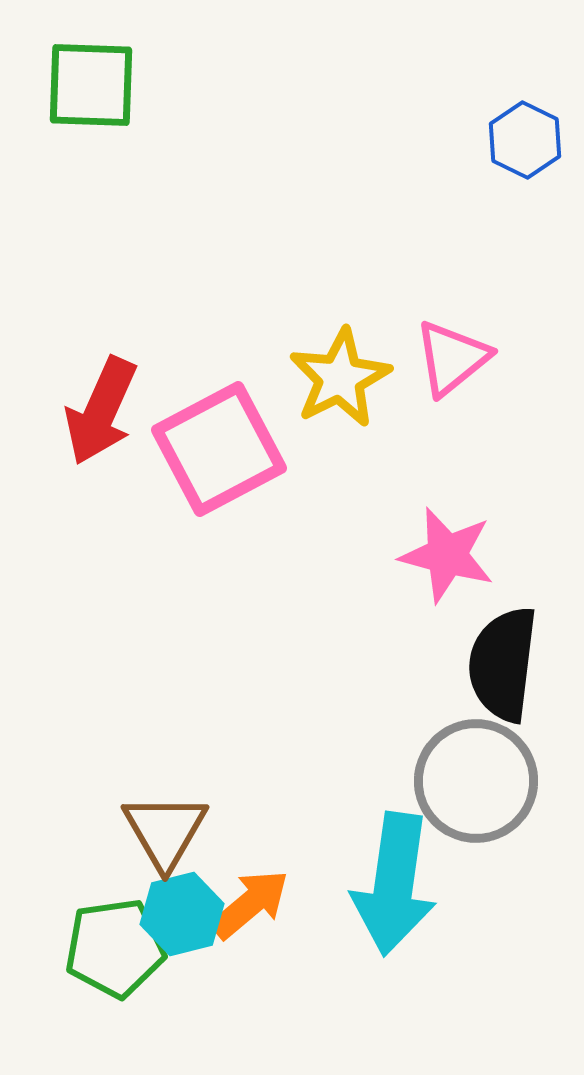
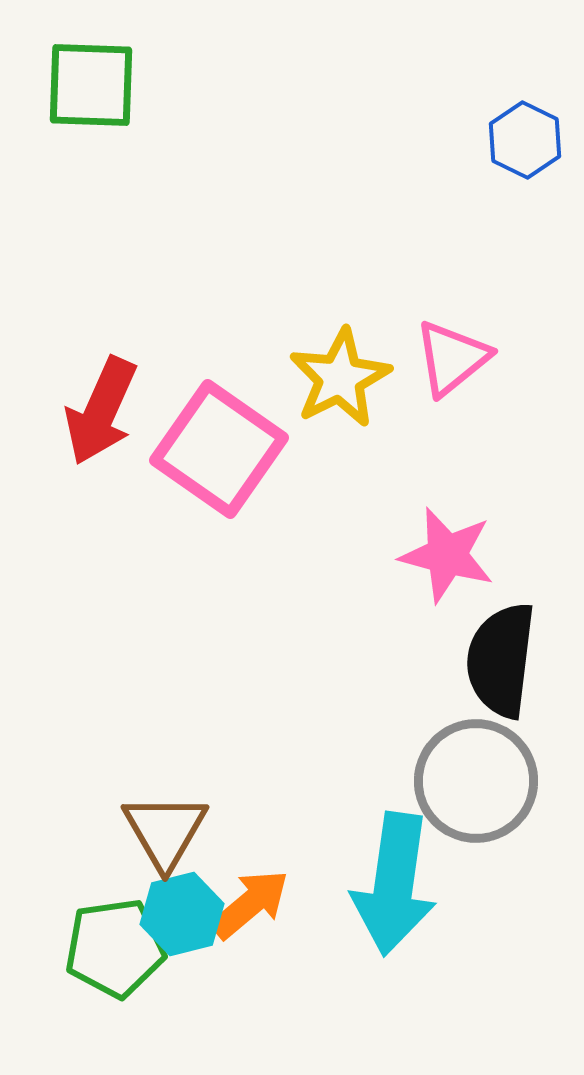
pink square: rotated 27 degrees counterclockwise
black semicircle: moved 2 px left, 4 px up
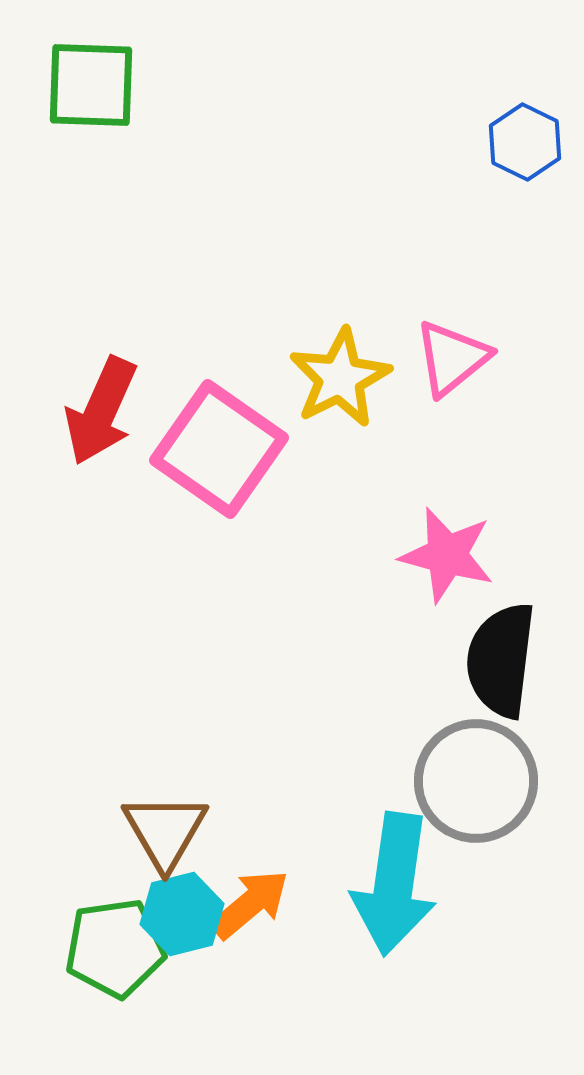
blue hexagon: moved 2 px down
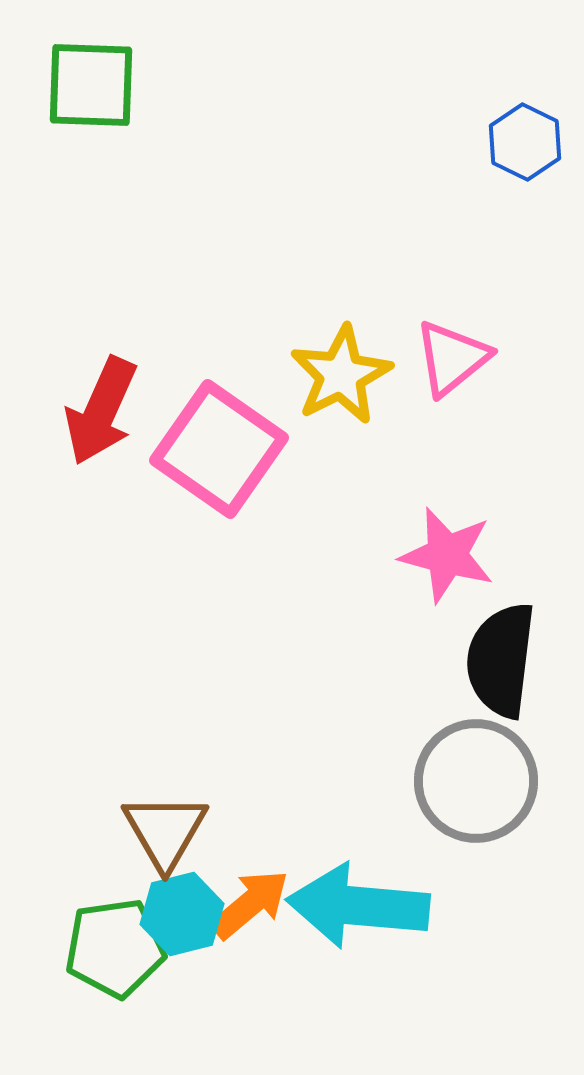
yellow star: moved 1 px right, 3 px up
cyan arrow: moved 36 px left, 22 px down; rotated 87 degrees clockwise
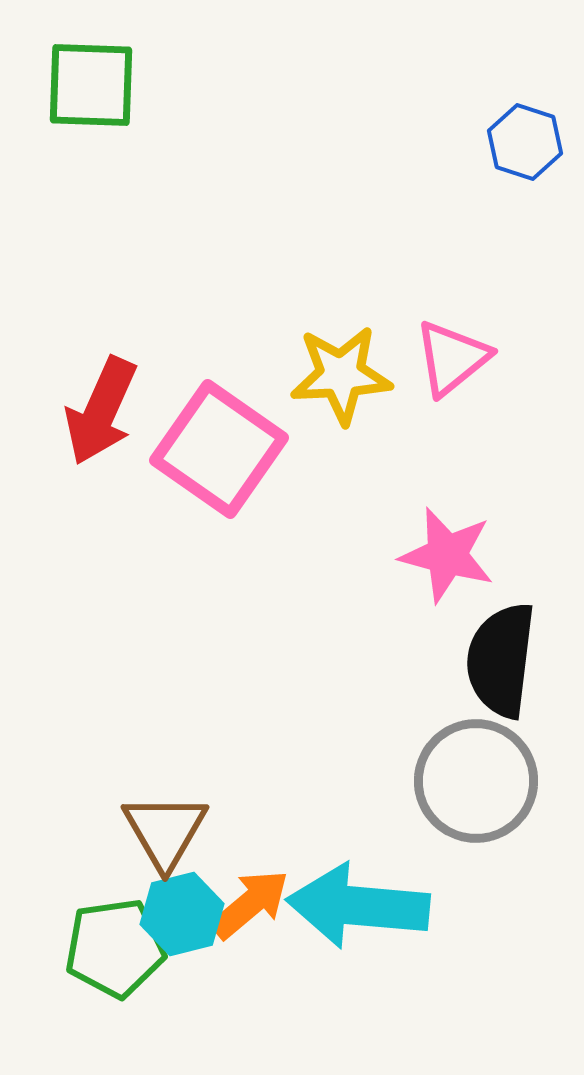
blue hexagon: rotated 8 degrees counterclockwise
yellow star: rotated 24 degrees clockwise
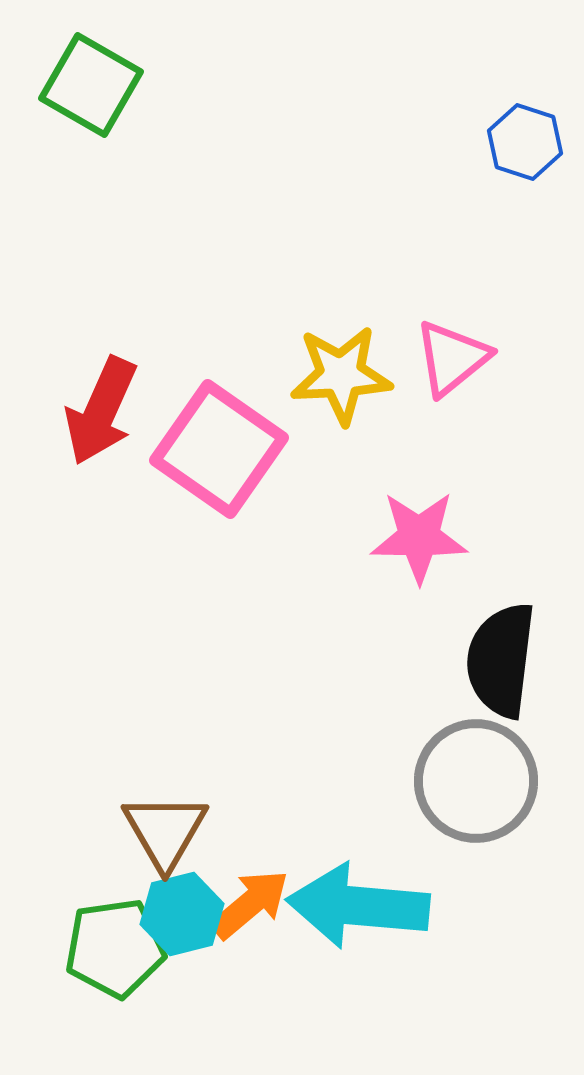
green square: rotated 28 degrees clockwise
pink star: moved 28 px left, 18 px up; rotated 14 degrees counterclockwise
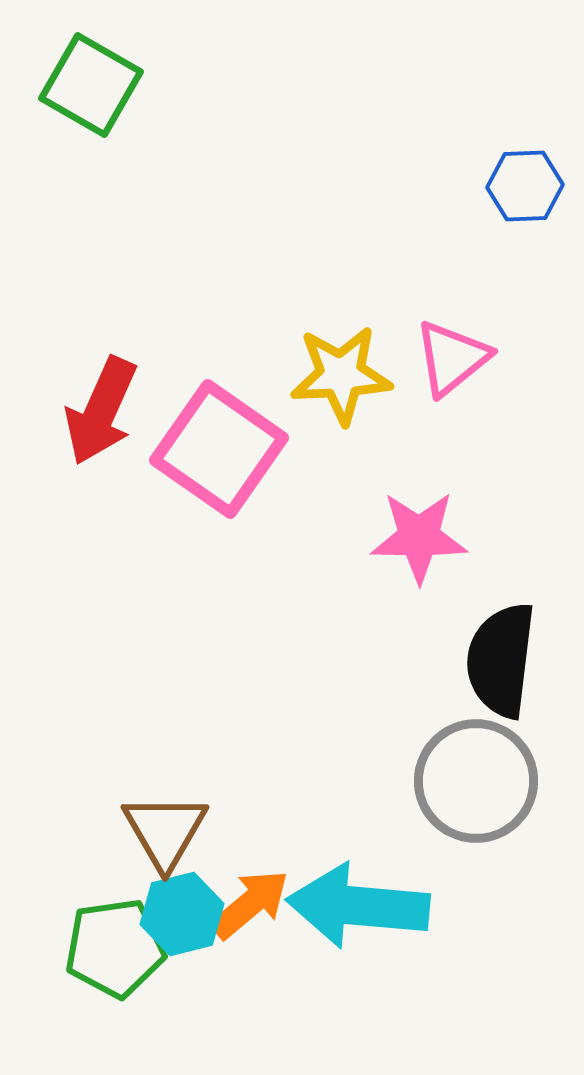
blue hexagon: moved 44 px down; rotated 20 degrees counterclockwise
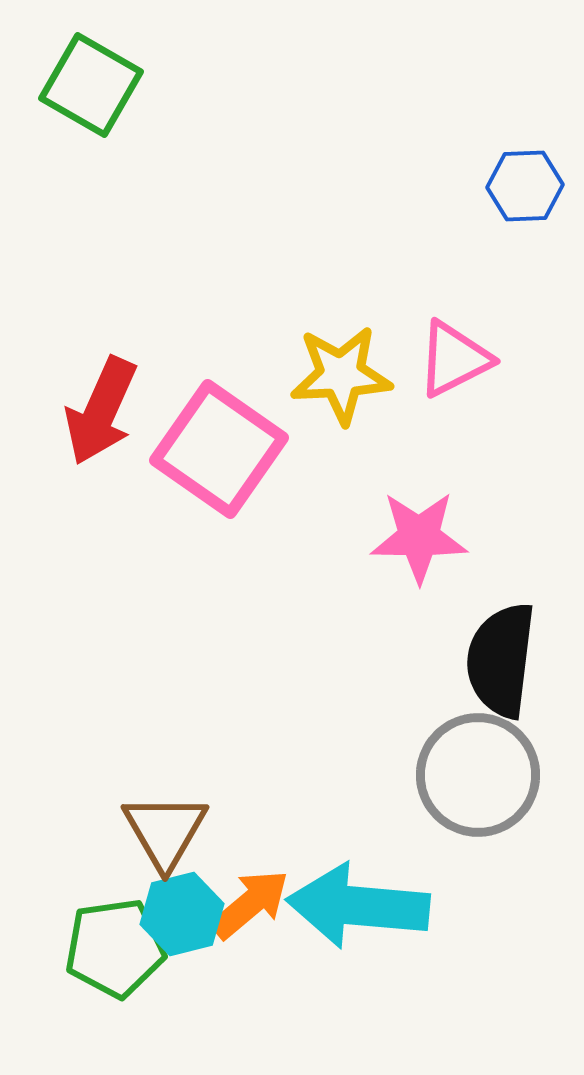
pink triangle: moved 2 px right, 1 px down; rotated 12 degrees clockwise
gray circle: moved 2 px right, 6 px up
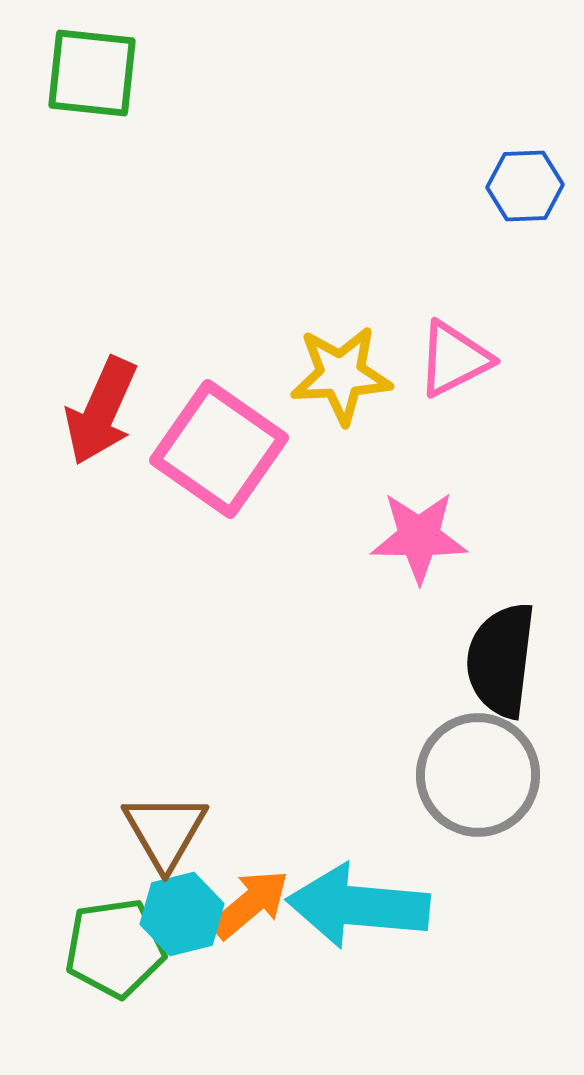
green square: moved 1 px right, 12 px up; rotated 24 degrees counterclockwise
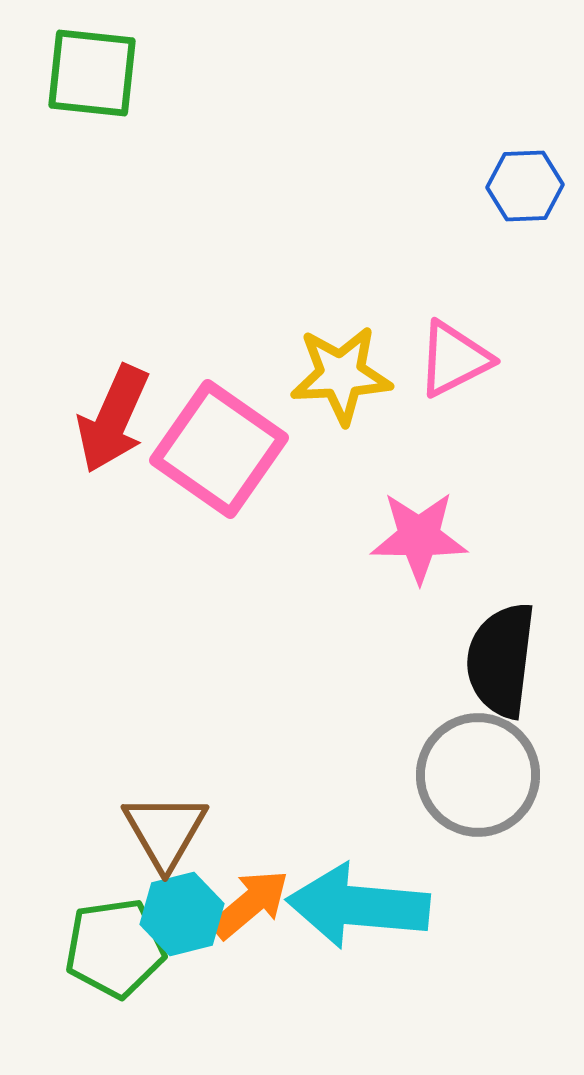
red arrow: moved 12 px right, 8 px down
